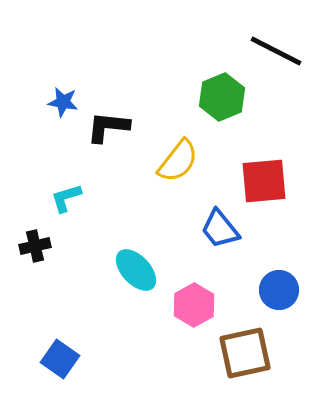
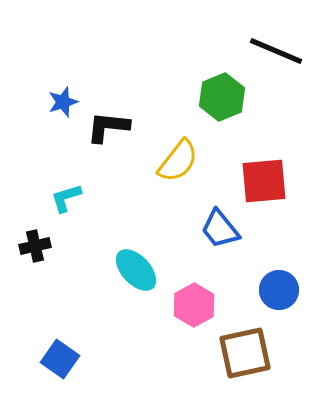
black line: rotated 4 degrees counterclockwise
blue star: rotated 28 degrees counterclockwise
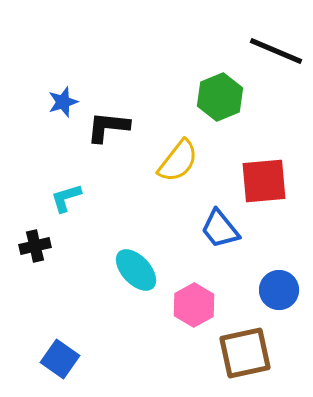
green hexagon: moved 2 px left
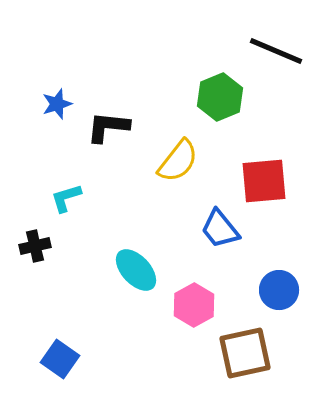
blue star: moved 6 px left, 2 px down
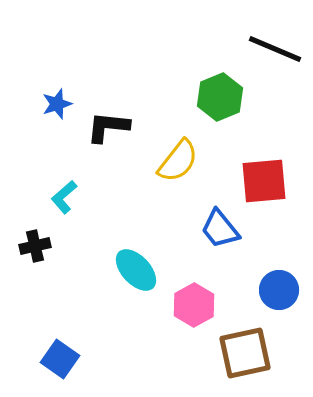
black line: moved 1 px left, 2 px up
cyan L-shape: moved 2 px left, 1 px up; rotated 24 degrees counterclockwise
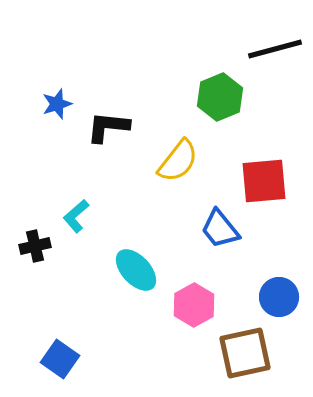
black line: rotated 38 degrees counterclockwise
cyan L-shape: moved 12 px right, 19 px down
blue circle: moved 7 px down
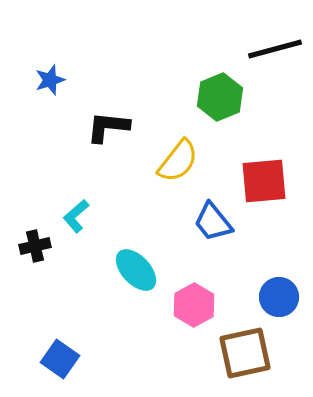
blue star: moved 7 px left, 24 px up
blue trapezoid: moved 7 px left, 7 px up
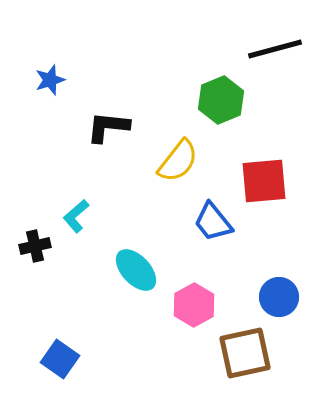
green hexagon: moved 1 px right, 3 px down
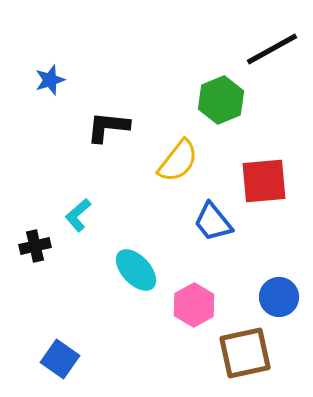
black line: moved 3 px left; rotated 14 degrees counterclockwise
cyan L-shape: moved 2 px right, 1 px up
